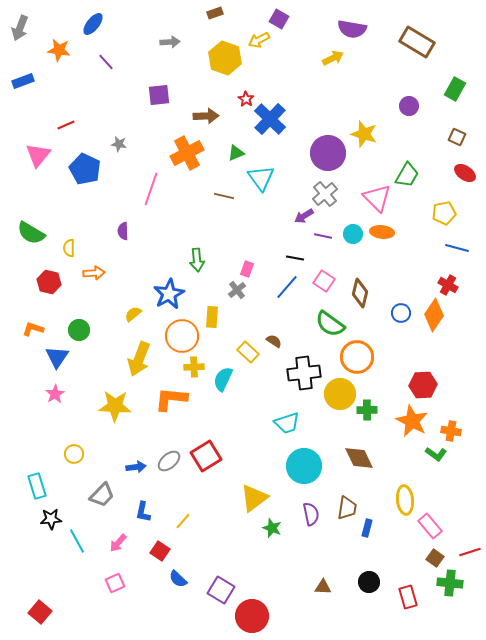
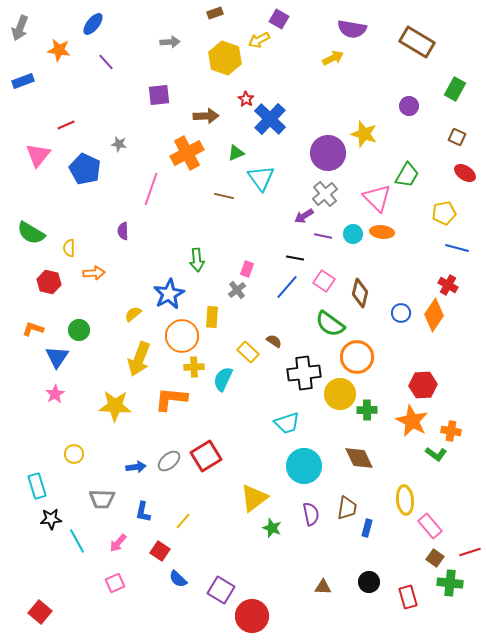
gray trapezoid at (102, 495): moved 4 px down; rotated 48 degrees clockwise
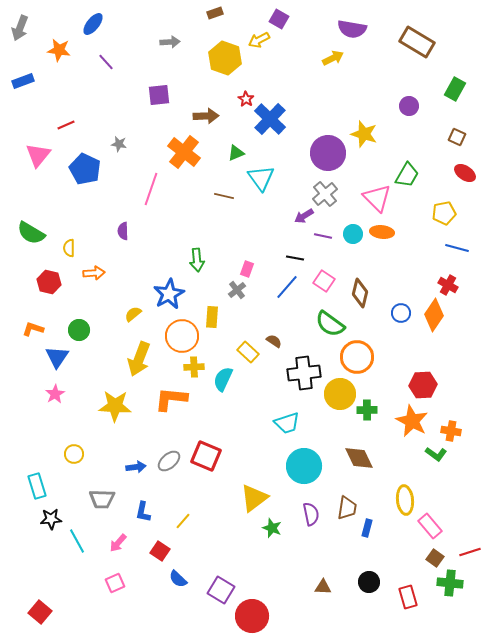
orange cross at (187, 153): moved 3 px left, 1 px up; rotated 24 degrees counterclockwise
red square at (206, 456): rotated 36 degrees counterclockwise
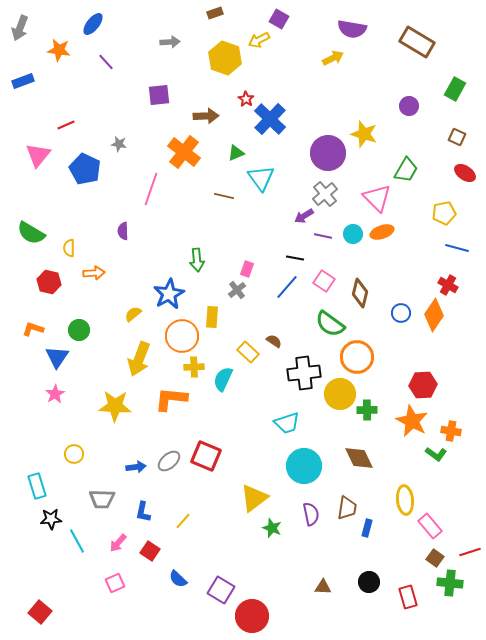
green trapezoid at (407, 175): moved 1 px left, 5 px up
orange ellipse at (382, 232): rotated 25 degrees counterclockwise
red square at (160, 551): moved 10 px left
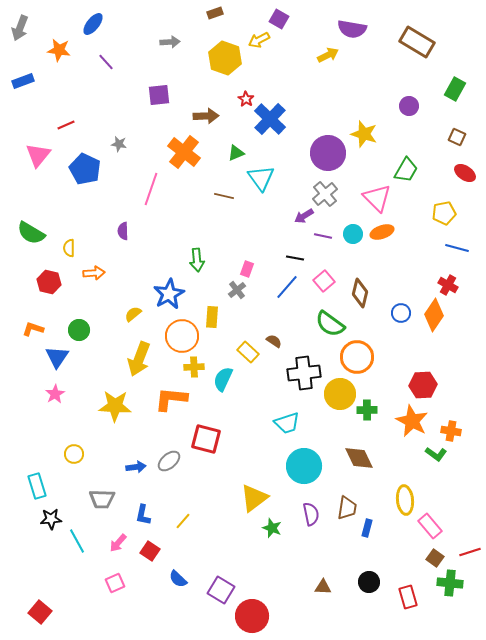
yellow arrow at (333, 58): moved 5 px left, 3 px up
pink square at (324, 281): rotated 15 degrees clockwise
red square at (206, 456): moved 17 px up; rotated 8 degrees counterclockwise
blue L-shape at (143, 512): moved 3 px down
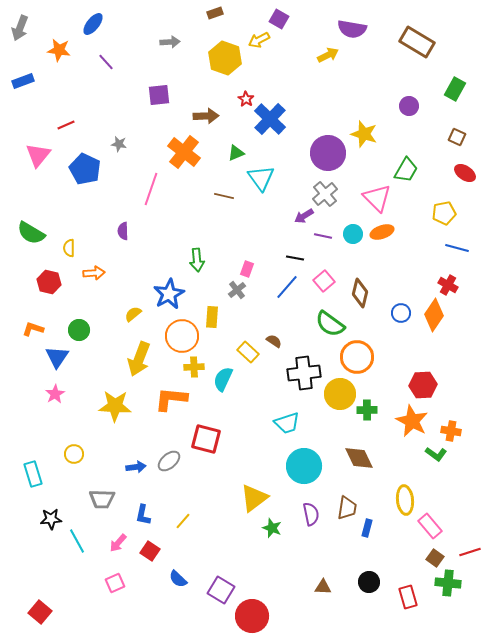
cyan rectangle at (37, 486): moved 4 px left, 12 px up
green cross at (450, 583): moved 2 px left
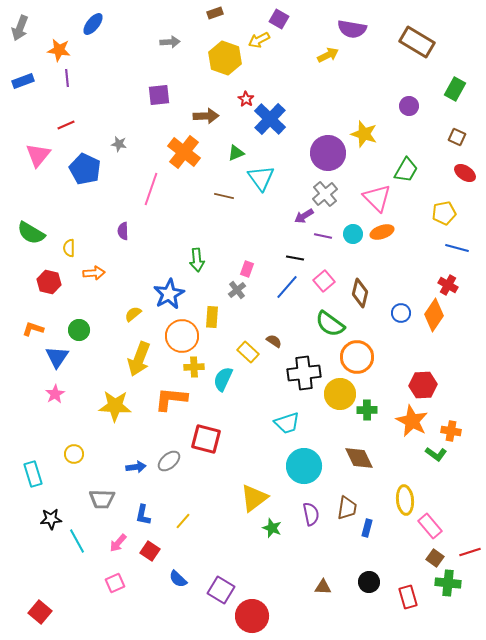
purple line at (106, 62): moved 39 px left, 16 px down; rotated 36 degrees clockwise
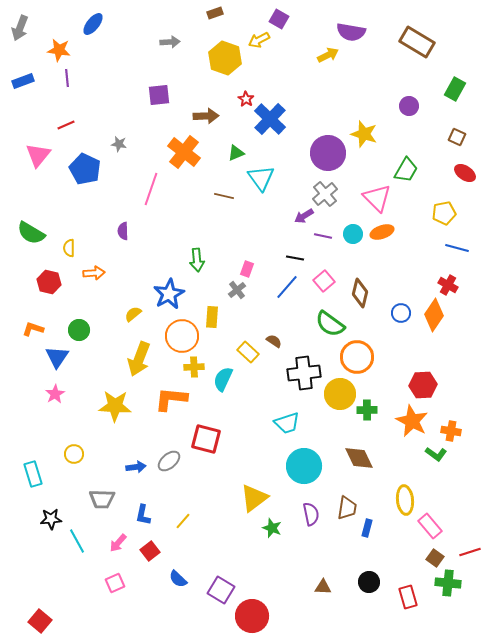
purple semicircle at (352, 29): moved 1 px left, 3 px down
red square at (150, 551): rotated 18 degrees clockwise
red square at (40, 612): moved 9 px down
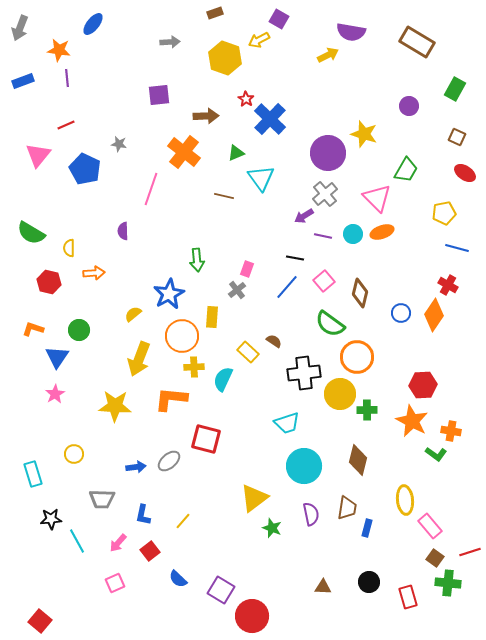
brown diamond at (359, 458): moved 1 px left, 2 px down; rotated 40 degrees clockwise
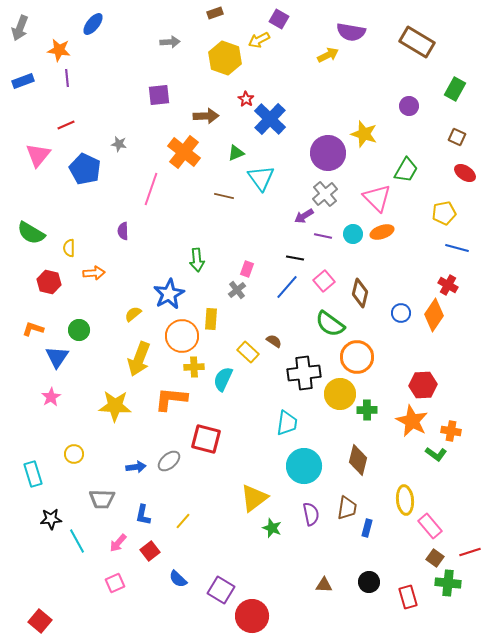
yellow rectangle at (212, 317): moved 1 px left, 2 px down
pink star at (55, 394): moved 4 px left, 3 px down
cyan trapezoid at (287, 423): rotated 64 degrees counterclockwise
brown triangle at (323, 587): moved 1 px right, 2 px up
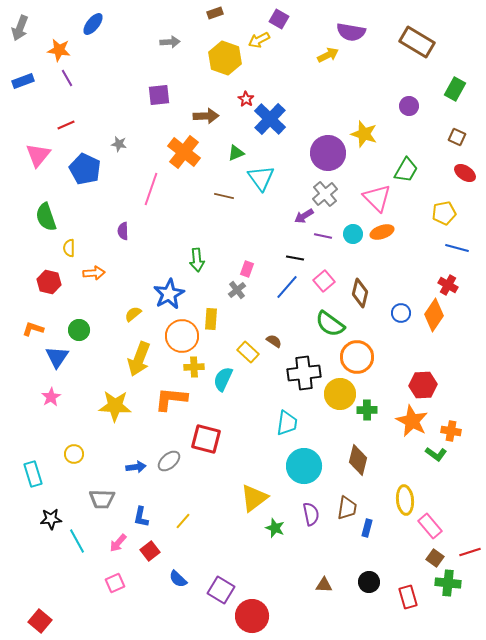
purple line at (67, 78): rotated 24 degrees counterclockwise
green semicircle at (31, 233): moved 15 px right, 16 px up; rotated 40 degrees clockwise
blue L-shape at (143, 515): moved 2 px left, 2 px down
green star at (272, 528): moved 3 px right
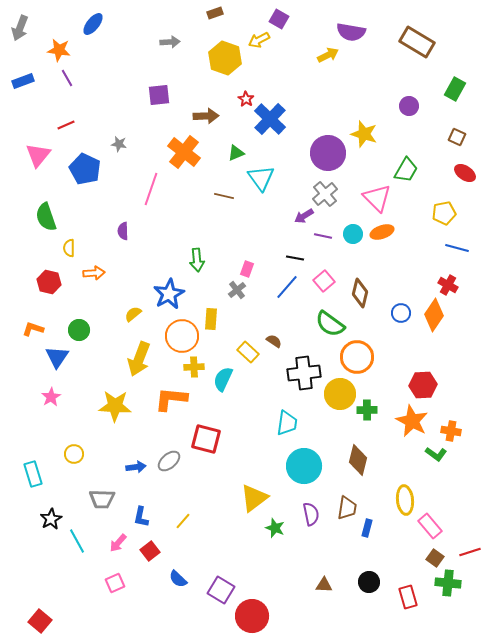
black star at (51, 519): rotated 25 degrees counterclockwise
